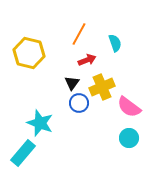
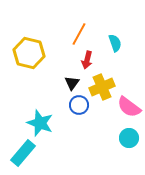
red arrow: rotated 126 degrees clockwise
blue circle: moved 2 px down
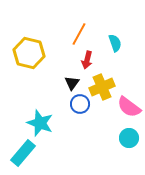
blue circle: moved 1 px right, 1 px up
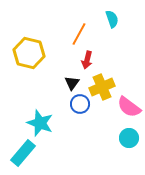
cyan semicircle: moved 3 px left, 24 px up
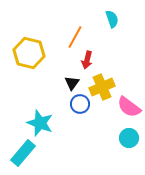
orange line: moved 4 px left, 3 px down
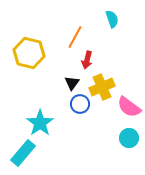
cyan star: rotated 16 degrees clockwise
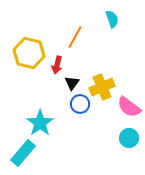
red arrow: moved 30 px left, 5 px down
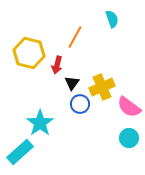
cyan rectangle: moved 3 px left, 1 px up; rotated 8 degrees clockwise
